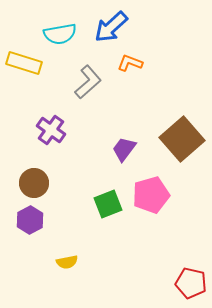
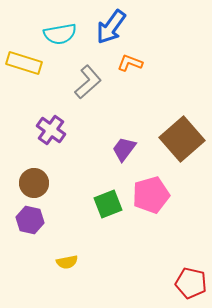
blue arrow: rotated 12 degrees counterclockwise
purple hexagon: rotated 20 degrees counterclockwise
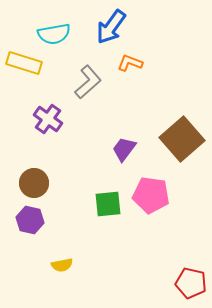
cyan semicircle: moved 6 px left
purple cross: moved 3 px left, 11 px up
pink pentagon: rotated 24 degrees clockwise
green square: rotated 16 degrees clockwise
yellow semicircle: moved 5 px left, 3 px down
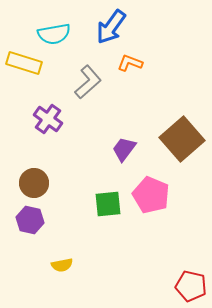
pink pentagon: rotated 15 degrees clockwise
red pentagon: moved 3 px down
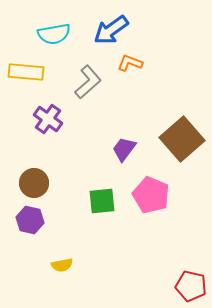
blue arrow: moved 3 px down; rotated 18 degrees clockwise
yellow rectangle: moved 2 px right, 9 px down; rotated 12 degrees counterclockwise
green square: moved 6 px left, 3 px up
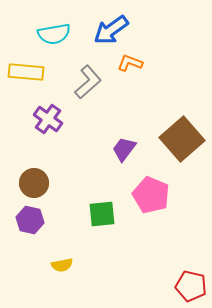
green square: moved 13 px down
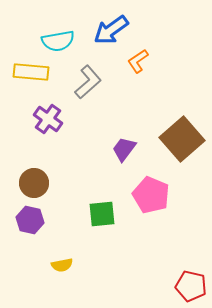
cyan semicircle: moved 4 px right, 7 px down
orange L-shape: moved 8 px right, 2 px up; rotated 55 degrees counterclockwise
yellow rectangle: moved 5 px right
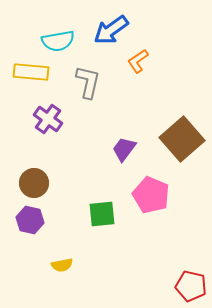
gray L-shape: rotated 36 degrees counterclockwise
